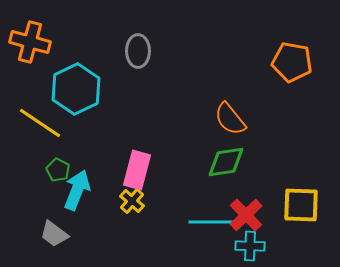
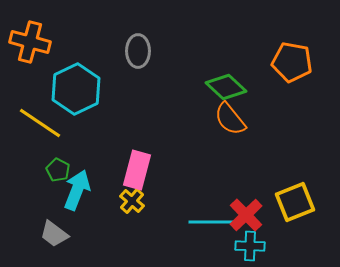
green diamond: moved 75 px up; rotated 51 degrees clockwise
yellow square: moved 6 px left, 3 px up; rotated 24 degrees counterclockwise
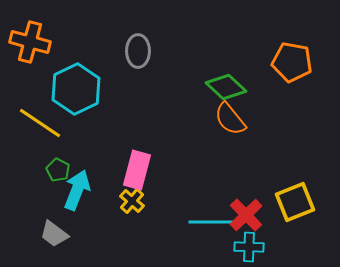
cyan cross: moved 1 px left, 1 px down
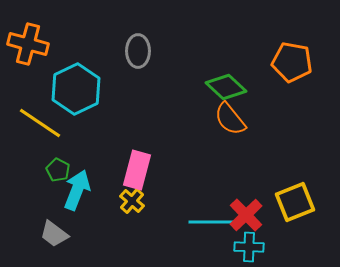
orange cross: moved 2 px left, 2 px down
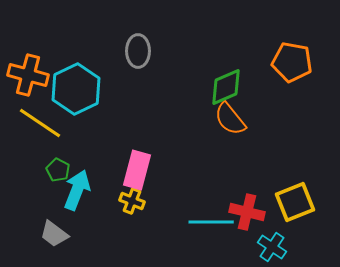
orange cross: moved 31 px down
green diamond: rotated 66 degrees counterclockwise
yellow cross: rotated 20 degrees counterclockwise
red cross: moved 1 px right, 3 px up; rotated 32 degrees counterclockwise
cyan cross: moved 23 px right; rotated 32 degrees clockwise
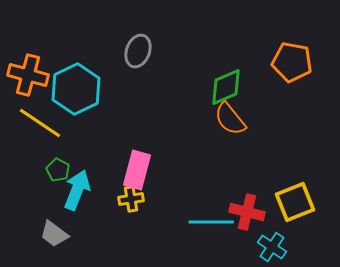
gray ellipse: rotated 20 degrees clockwise
yellow cross: moved 1 px left, 2 px up; rotated 30 degrees counterclockwise
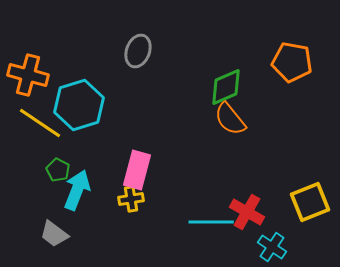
cyan hexagon: moved 3 px right, 16 px down; rotated 9 degrees clockwise
yellow square: moved 15 px right
red cross: rotated 16 degrees clockwise
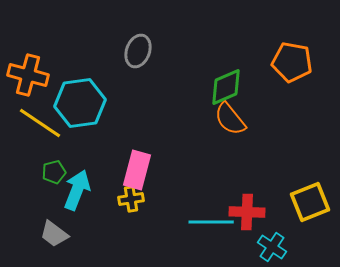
cyan hexagon: moved 1 px right, 2 px up; rotated 9 degrees clockwise
green pentagon: moved 4 px left, 2 px down; rotated 30 degrees clockwise
red cross: rotated 28 degrees counterclockwise
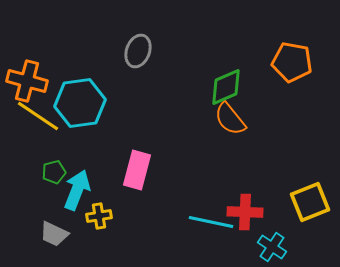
orange cross: moved 1 px left, 6 px down
yellow line: moved 2 px left, 7 px up
yellow cross: moved 32 px left, 17 px down
red cross: moved 2 px left
cyan line: rotated 12 degrees clockwise
gray trapezoid: rotated 12 degrees counterclockwise
